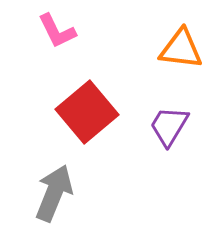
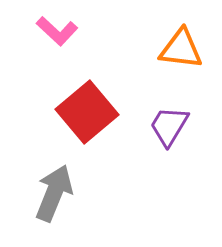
pink L-shape: rotated 21 degrees counterclockwise
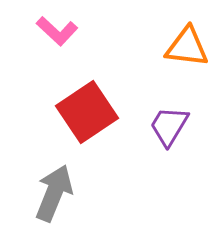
orange triangle: moved 6 px right, 2 px up
red square: rotated 6 degrees clockwise
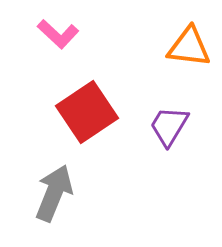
pink L-shape: moved 1 px right, 3 px down
orange triangle: moved 2 px right
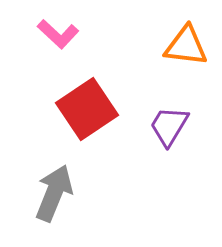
orange triangle: moved 3 px left, 1 px up
red square: moved 3 px up
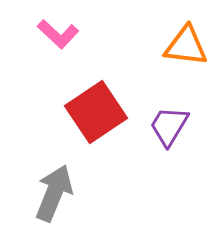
red square: moved 9 px right, 3 px down
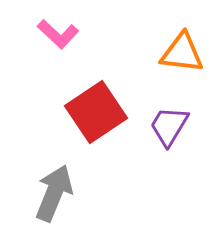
orange triangle: moved 4 px left, 7 px down
